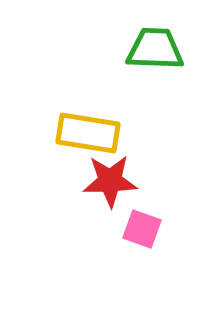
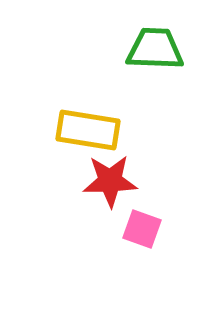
yellow rectangle: moved 3 px up
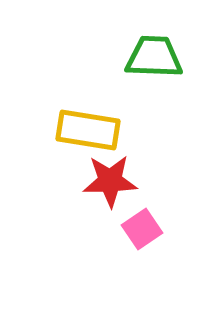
green trapezoid: moved 1 px left, 8 px down
pink square: rotated 36 degrees clockwise
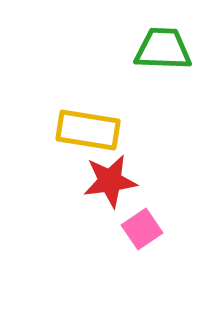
green trapezoid: moved 9 px right, 8 px up
red star: rotated 6 degrees counterclockwise
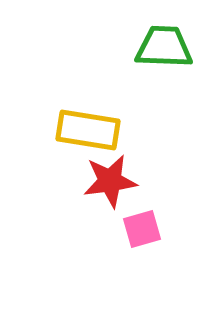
green trapezoid: moved 1 px right, 2 px up
pink square: rotated 18 degrees clockwise
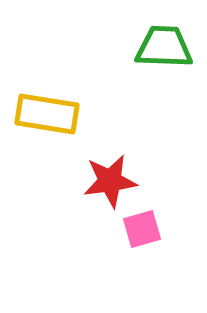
yellow rectangle: moved 41 px left, 16 px up
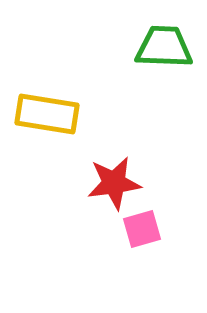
red star: moved 4 px right, 2 px down
